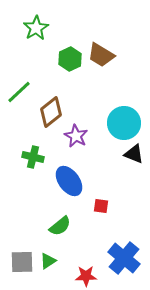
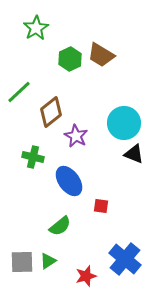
blue cross: moved 1 px right, 1 px down
red star: rotated 15 degrees counterclockwise
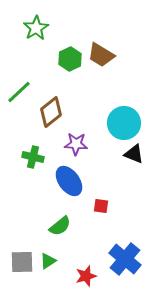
purple star: moved 8 px down; rotated 25 degrees counterclockwise
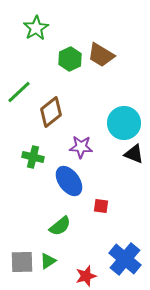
purple star: moved 5 px right, 3 px down
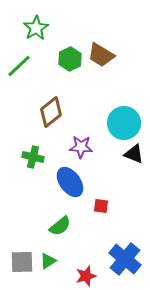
green line: moved 26 px up
blue ellipse: moved 1 px right, 1 px down
